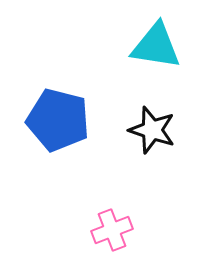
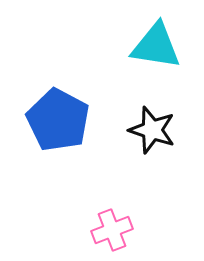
blue pentagon: rotated 14 degrees clockwise
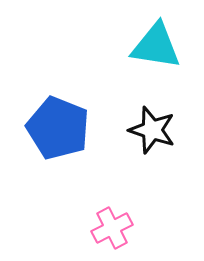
blue pentagon: moved 8 px down; rotated 6 degrees counterclockwise
pink cross: moved 2 px up; rotated 6 degrees counterclockwise
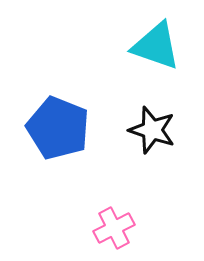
cyan triangle: rotated 10 degrees clockwise
pink cross: moved 2 px right
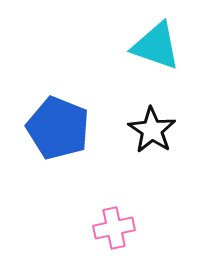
black star: rotated 15 degrees clockwise
pink cross: rotated 15 degrees clockwise
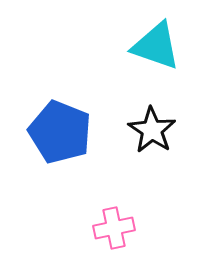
blue pentagon: moved 2 px right, 4 px down
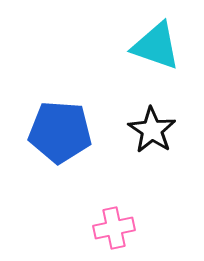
blue pentagon: rotated 18 degrees counterclockwise
